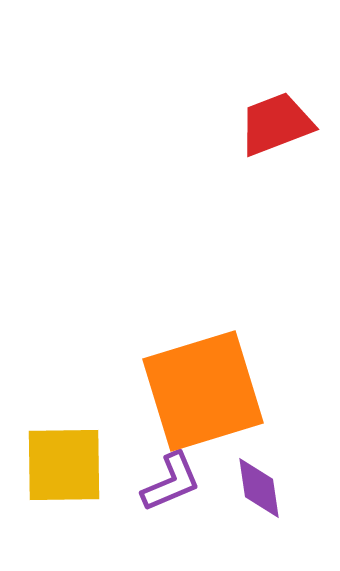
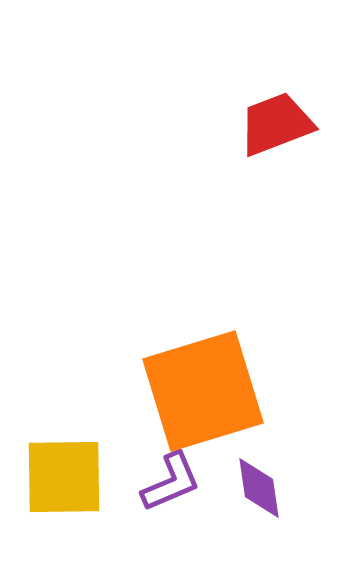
yellow square: moved 12 px down
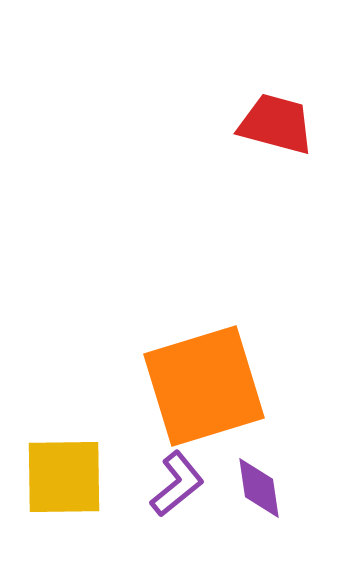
red trapezoid: rotated 36 degrees clockwise
orange square: moved 1 px right, 5 px up
purple L-shape: moved 6 px right, 2 px down; rotated 16 degrees counterclockwise
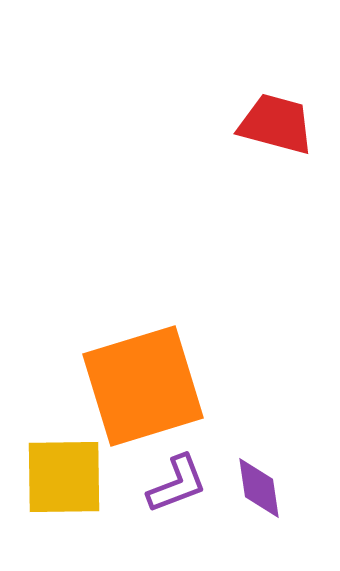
orange square: moved 61 px left
purple L-shape: rotated 18 degrees clockwise
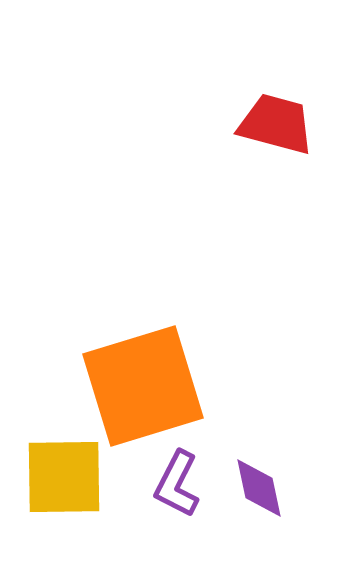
purple L-shape: rotated 138 degrees clockwise
purple diamond: rotated 4 degrees counterclockwise
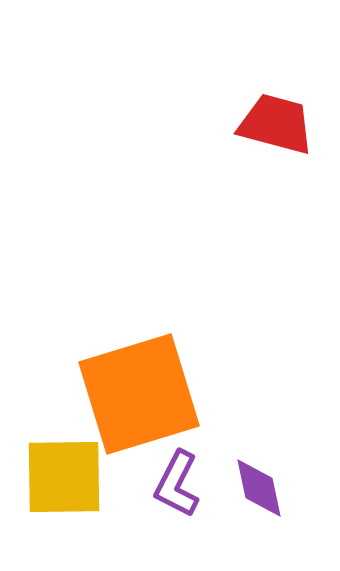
orange square: moved 4 px left, 8 px down
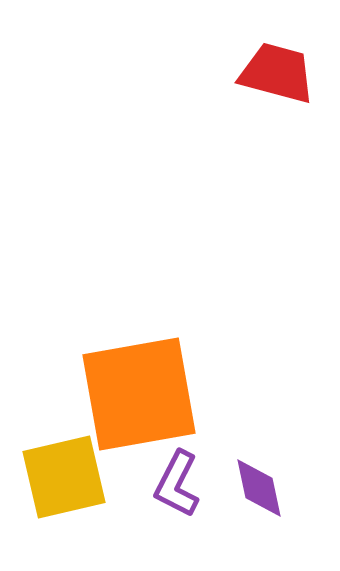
red trapezoid: moved 1 px right, 51 px up
orange square: rotated 7 degrees clockwise
yellow square: rotated 12 degrees counterclockwise
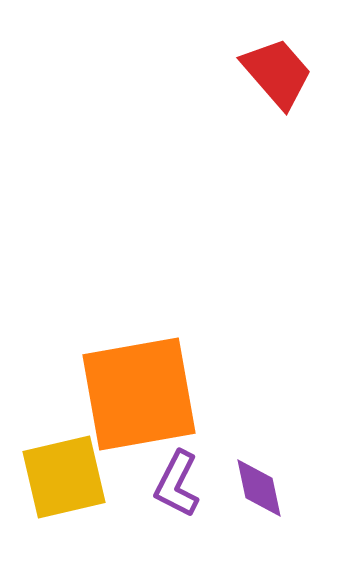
red trapezoid: rotated 34 degrees clockwise
